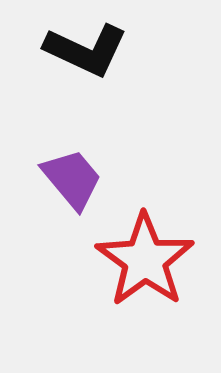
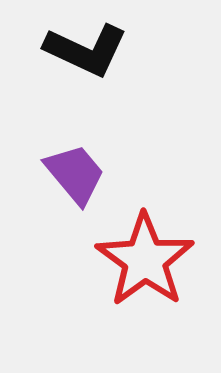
purple trapezoid: moved 3 px right, 5 px up
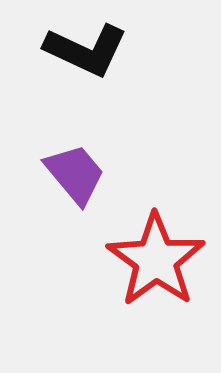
red star: moved 11 px right
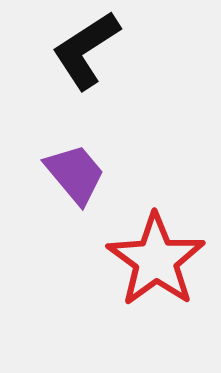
black L-shape: rotated 122 degrees clockwise
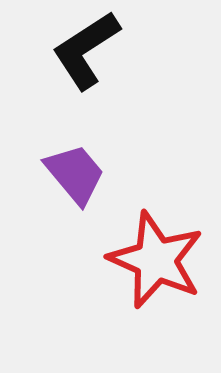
red star: rotated 12 degrees counterclockwise
